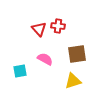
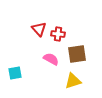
red cross: moved 8 px down
pink semicircle: moved 6 px right
cyan square: moved 5 px left, 2 px down
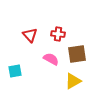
red triangle: moved 9 px left, 6 px down
cyan square: moved 2 px up
yellow triangle: rotated 12 degrees counterclockwise
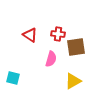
red triangle: rotated 14 degrees counterclockwise
brown square: moved 1 px left, 7 px up
pink semicircle: rotated 77 degrees clockwise
cyan square: moved 2 px left, 7 px down; rotated 24 degrees clockwise
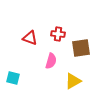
red triangle: moved 3 px down; rotated 14 degrees counterclockwise
brown square: moved 5 px right, 1 px down
pink semicircle: moved 2 px down
